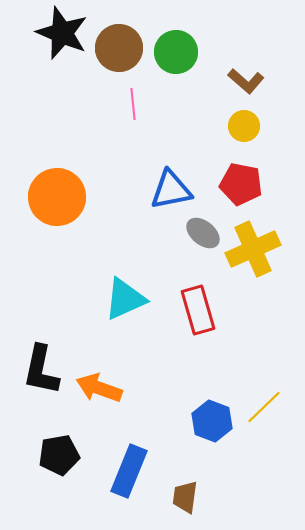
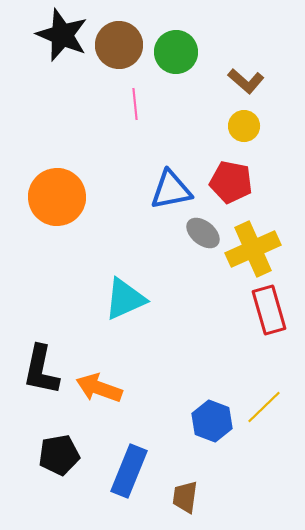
black star: moved 2 px down
brown circle: moved 3 px up
pink line: moved 2 px right
red pentagon: moved 10 px left, 2 px up
red rectangle: moved 71 px right
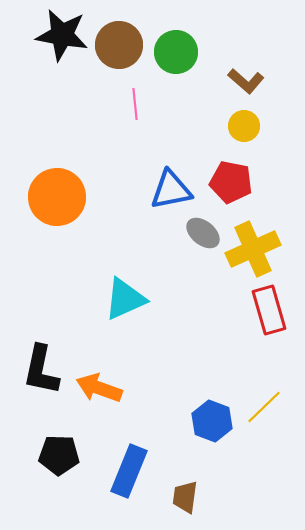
black star: rotated 12 degrees counterclockwise
black pentagon: rotated 12 degrees clockwise
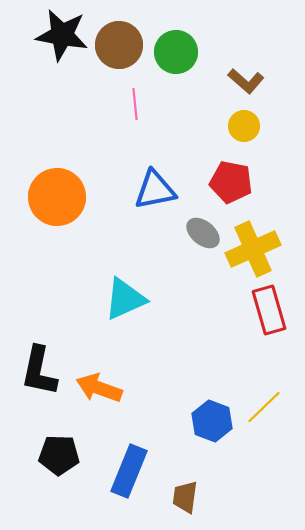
blue triangle: moved 16 px left
black L-shape: moved 2 px left, 1 px down
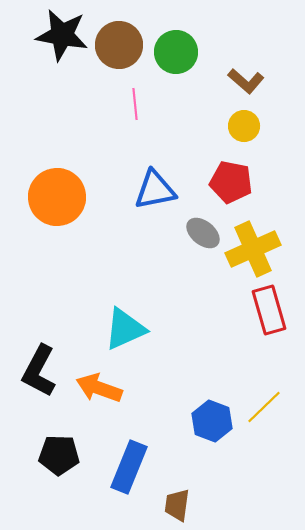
cyan triangle: moved 30 px down
black L-shape: rotated 16 degrees clockwise
blue rectangle: moved 4 px up
brown trapezoid: moved 8 px left, 8 px down
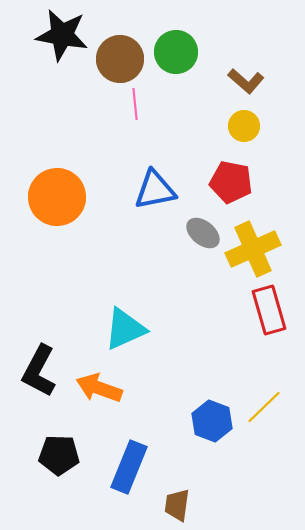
brown circle: moved 1 px right, 14 px down
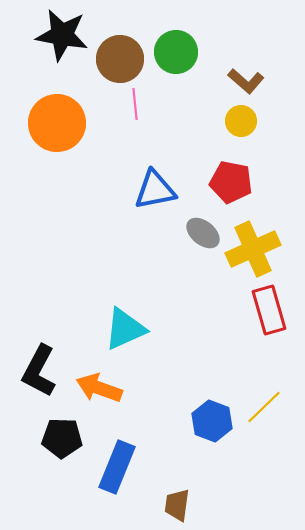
yellow circle: moved 3 px left, 5 px up
orange circle: moved 74 px up
black pentagon: moved 3 px right, 17 px up
blue rectangle: moved 12 px left
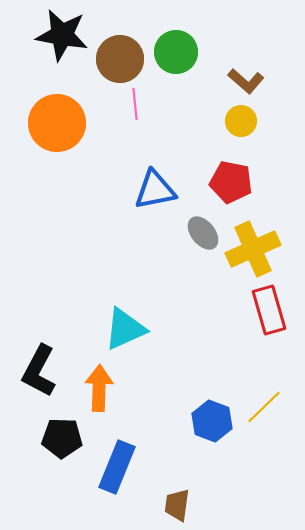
gray ellipse: rotated 12 degrees clockwise
orange arrow: rotated 72 degrees clockwise
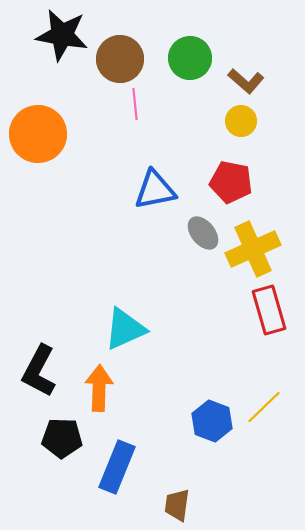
green circle: moved 14 px right, 6 px down
orange circle: moved 19 px left, 11 px down
